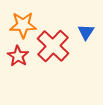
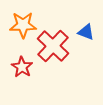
blue triangle: rotated 42 degrees counterclockwise
red star: moved 4 px right, 11 px down
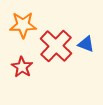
blue triangle: moved 12 px down
red cross: moved 3 px right
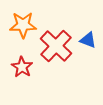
blue triangle: moved 2 px right, 4 px up
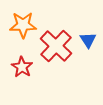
blue triangle: rotated 36 degrees clockwise
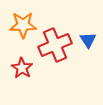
red cross: moved 1 px left, 1 px up; rotated 24 degrees clockwise
red star: moved 1 px down
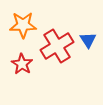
red cross: moved 2 px right, 1 px down; rotated 8 degrees counterclockwise
red star: moved 4 px up
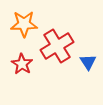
orange star: moved 1 px right, 1 px up
blue triangle: moved 22 px down
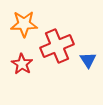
red cross: rotated 8 degrees clockwise
blue triangle: moved 2 px up
